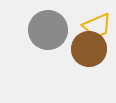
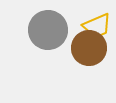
brown circle: moved 1 px up
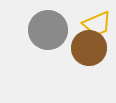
yellow trapezoid: moved 2 px up
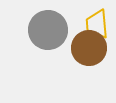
yellow trapezoid: rotated 108 degrees clockwise
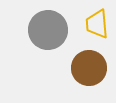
brown circle: moved 20 px down
